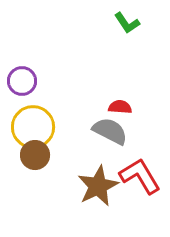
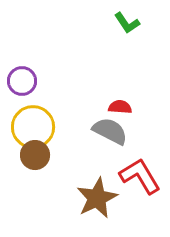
brown star: moved 1 px left, 12 px down
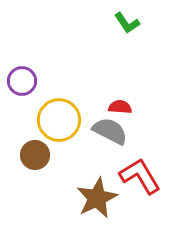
yellow circle: moved 26 px right, 7 px up
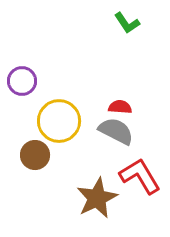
yellow circle: moved 1 px down
gray semicircle: moved 6 px right
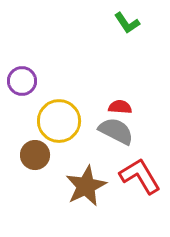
brown star: moved 11 px left, 12 px up
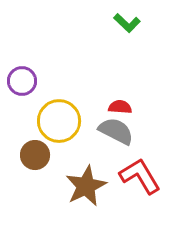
green L-shape: rotated 12 degrees counterclockwise
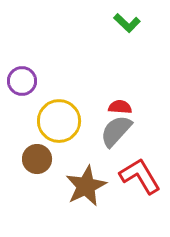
gray semicircle: rotated 75 degrees counterclockwise
brown circle: moved 2 px right, 4 px down
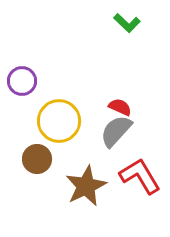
red semicircle: rotated 20 degrees clockwise
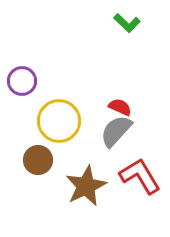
brown circle: moved 1 px right, 1 px down
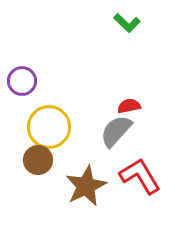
red semicircle: moved 9 px right, 1 px up; rotated 35 degrees counterclockwise
yellow circle: moved 10 px left, 6 px down
